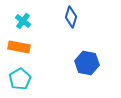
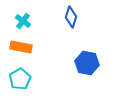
orange rectangle: moved 2 px right
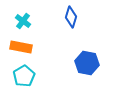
cyan pentagon: moved 4 px right, 3 px up
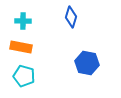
cyan cross: rotated 35 degrees counterclockwise
cyan pentagon: rotated 25 degrees counterclockwise
